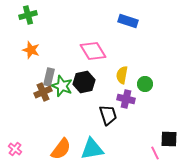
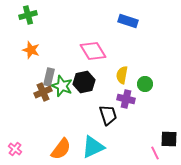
cyan triangle: moved 1 px right, 2 px up; rotated 15 degrees counterclockwise
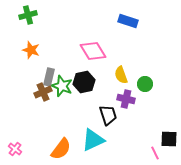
yellow semicircle: moved 1 px left; rotated 30 degrees counterclockwise
cyan triangle: moved 7 px up
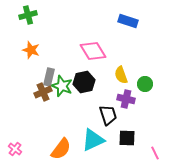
black square: moved 42 px left, 1 px up
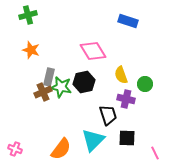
green star: moved 1 px left, 1 px down; rotated 10 degrees counterclockwise
cyan triangle: rotated 20 degrees counterclockwise
pink cross: rotated 16 degrees counterclockwise
